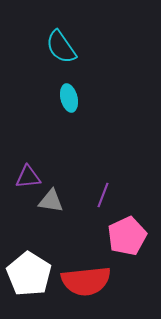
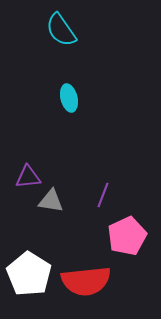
cyan semicircle: moved 17 px up
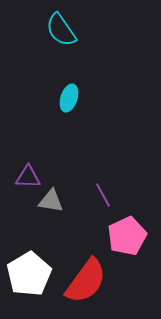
cyan ellipse: rotated 32 degrees clockwise
purple triangle: rotated 8 degrees clockwise
purple line: rotated 50 degrees counterclockwise
white pentagon: rotated 9 degrees clockwise
red semicircle: rotated 48 degrees counterclockwise
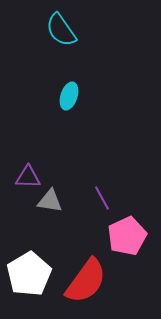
cyan ellipse: moved 2 px up
purple line: moved 1 px left, 3 px down
gray triangle: moved 1 px left
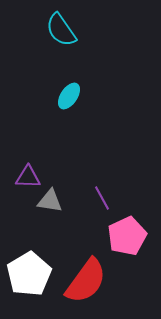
cyan ellipse: rotated 16 degrees clockwise
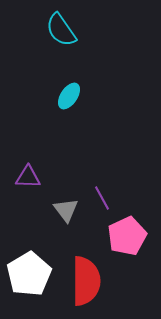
gray triangle: moved 16 px right, 9 px down; rotated 44 degrees clockwise
red semicircle: rotated 36 degrees counterclockwise
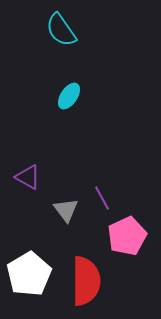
purple triangle: rotated 28 degrees clockwise
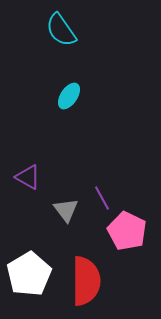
pink pentagon: moved 5 px up; rotated 21 degrees counterclockwise
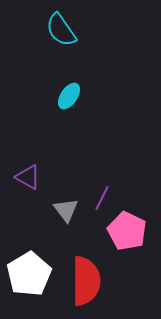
purple line: rotated 55 degrees clockwise
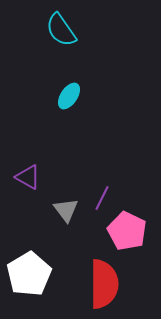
red semicircle: moved 18 px right, 3 px down
